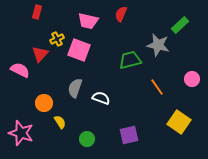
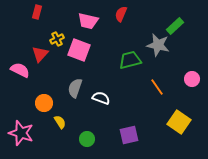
green rectangle: moved 5 px left, 1 px down
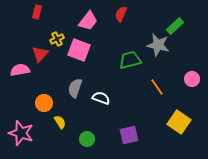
pink trapezoid: rotated 65 degrees counterclockwise
pink semicircle: rotated 36 degrees counterclockwise
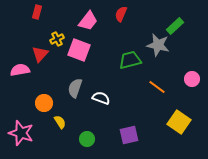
orange line: rotated 18 degrees counterclockwise
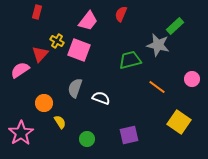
yellow cross: moved 2 px down; rotated 32 degrees counterclockwise
pink semicircle: rotated 24 degrees counterclockwise
pink star: rotated 20 degrees clockwise
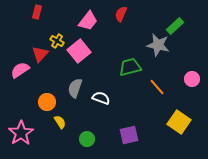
pink square: moved 1 px down; rotated 30 degrees clockwise
green trapezoid: moved 7 px down
orange line: rotated 12 degrees clockwise
orange circle: moved 3 px right, 1 px up
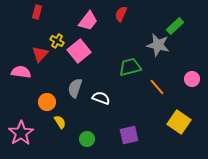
pink semicircle: moved 1 px right, 2 px down; rotated 42 degrees clockwise
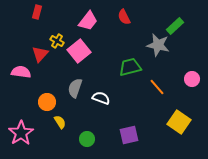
red semicircle: moved 3 px right, 3 px down; rotated 49 degrees counterclockwise
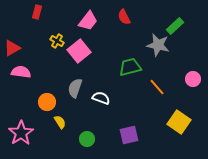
red triangle: moved 28 px left, 6 px up; rotated 18 degrees clockwise
pink circle: moved 1 px right
